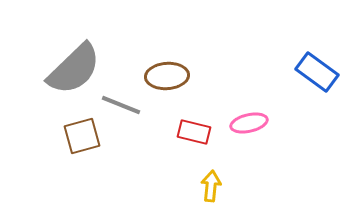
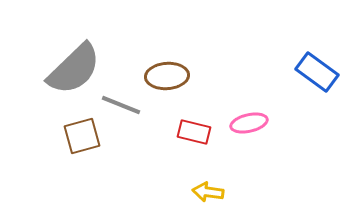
yellow arrow: moved 3 px left, 6 px down; rotated 88 degrees counterclockwise
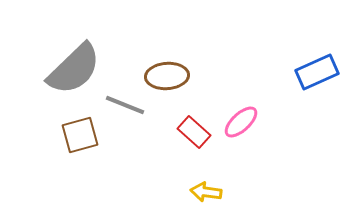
blue rectangle: rotated 60 degrees counterclockwise
gray line: moved 4 px right
pink ellipse: moved 8 px left, 1 px up; rotated 30 degrees counterclockwise
red rectangle: rotated 28 degrees clockwise
brown square: moved 2 px left, 1 px up
yellow arrow: moved 2 px left
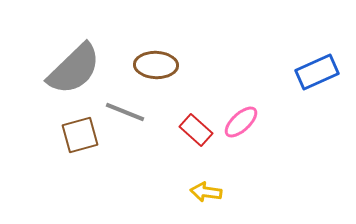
brown ellipse: moved 11 px left, 11 px up; rotated 6 degrees clockwise
gray line: moved 7 px down
red rectangle: moved 2 px right, 2 px up
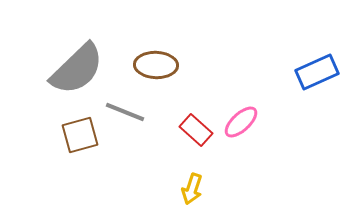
gray semicircle: moved 3 px right
yellow arrow: moved 14 px left, 3 px up; rotated 80 degrees counterclockwise
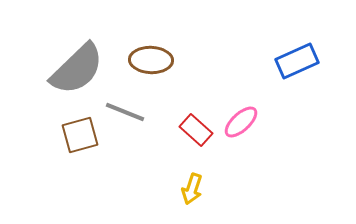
brown ellipse: moved 5 px left, 5 px up
blue rectangle: moved 20 px left, 11 px up
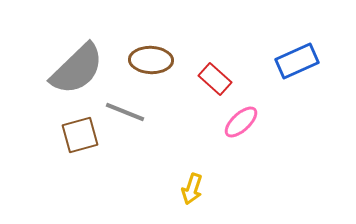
red rectangle: moved 19 px right, 51 px up
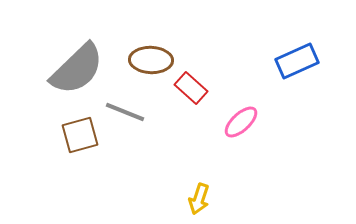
red rectangle: moved 24 px left, 9 px down
yellow arrow: moved 7 px right, 10 px down
